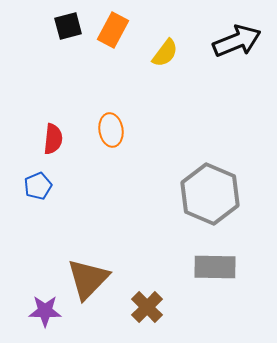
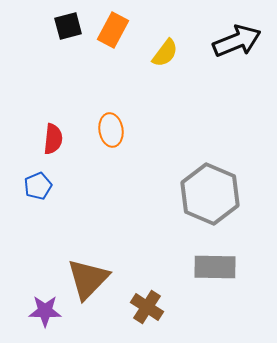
brown cross: rotated 12 degrees counterclockwise
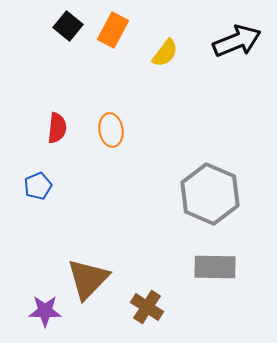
black square: rotated 36 degrees counterclockwise
red semicircle: moved 4 px right, 11 px up
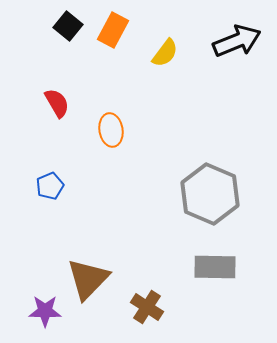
red semicircle: moved 25 px up; rotated 36 degrees counterclockwise
blue pentagon: moved 12 px right
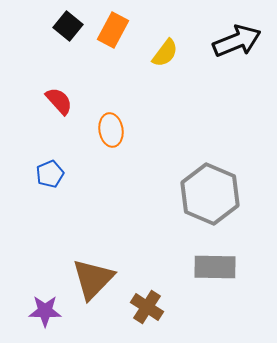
red semicircle: moved 2 px right, 2 px up; rotated 12 degrees counterclockwise
blue pentagon: moved 12 px up
brown triangle: moved 5 px right
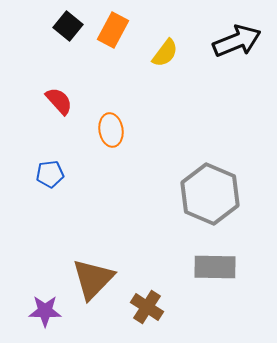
blue pentagon: rotated 16 degrees clockwise
